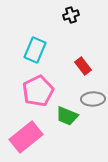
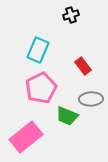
cyan rectangle: moved 3 px right
pink pentagon: moved 3 px right, 3 px up
gray ellipse: moved 2 px left
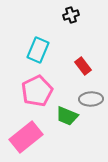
pink pentagon: moved 4 px left, 3 px down
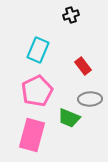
gray ellipse: moved 1 px left
green trapezoid: moved 2 px right, 2 px down
pink rectangle: moved 6 px right, 2 px up; rotated 36 degrees counterclockwise
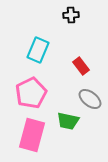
black cross: rotated 14 degrees clockwise
red rectangle: moved 2 px left
pink pentagon: moved 6 px left, 2 px down
gray ellipse: rotated 40 degrees clockwise
green trapezoid: moved 1 px left, 3 px down; rotated 10 degrees counterclockwise
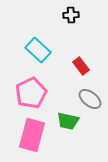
cyan rectangle: rotated 70 degrees counterclockwise
